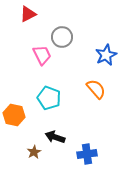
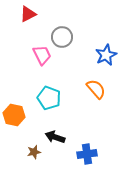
brown star: rotated 16 degrees clockwise
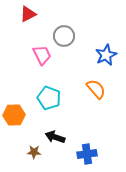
gray circle: moved 2 px right, 1 px up
orange hexagon: rotated 15 degrees counterclockwise
brown star: rotated 16 degrees clockwise
